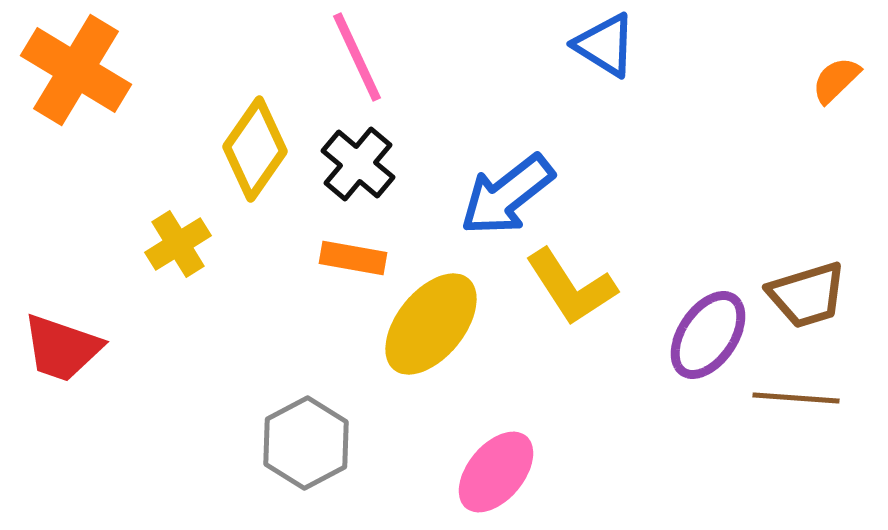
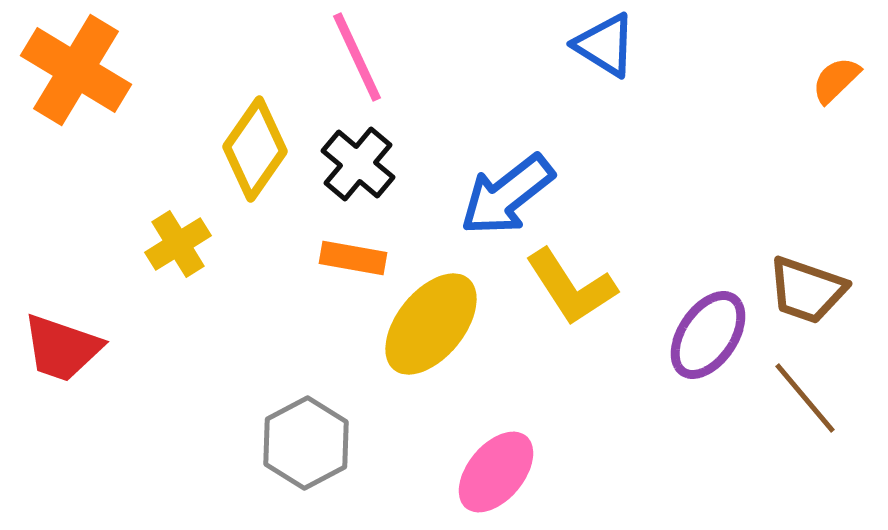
brown trapezoid: moved 5 px up; rotated 36 degrees clockwise
brown line: moved 9 px right; rotated 46 degrees clockwise
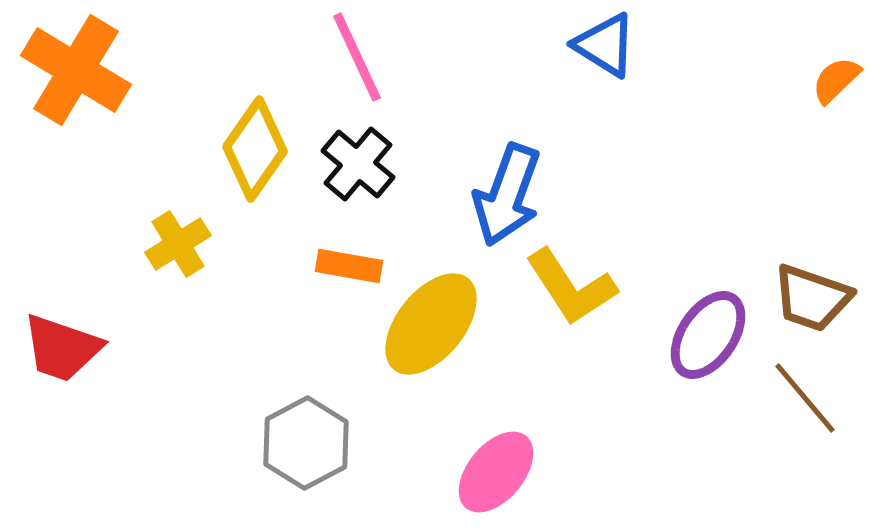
blue arrow: rotated 32 degrees counterclockwise
orange rectangle: moved 4 px left, 8 px down
brown trapezoid: moved 5 px right, 8 px down
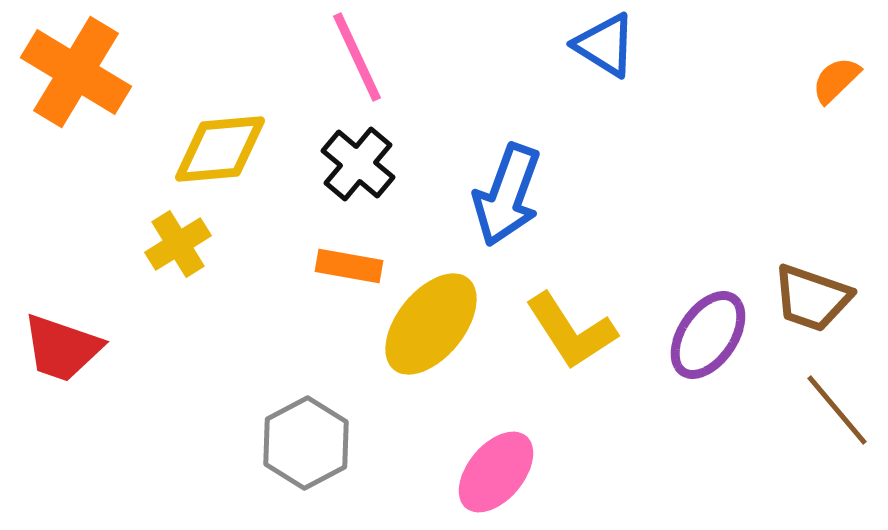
orange cross: moved 2 px down
yellow diamond: moved 35 px left; rotated 50 degrees clockwise
yellow L-shape: moved 44 px down
brown line: moved 32 px right, 12 px down
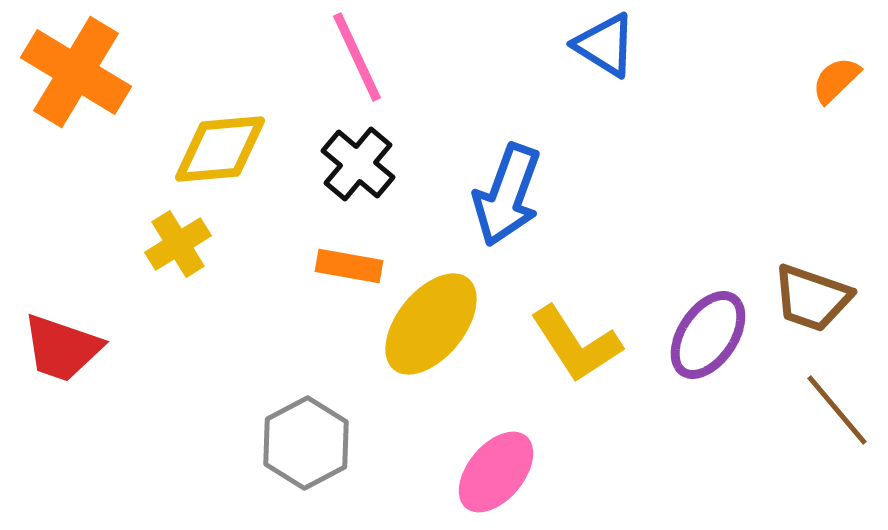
yellow L-shape: moved 5 px right, 13 px down
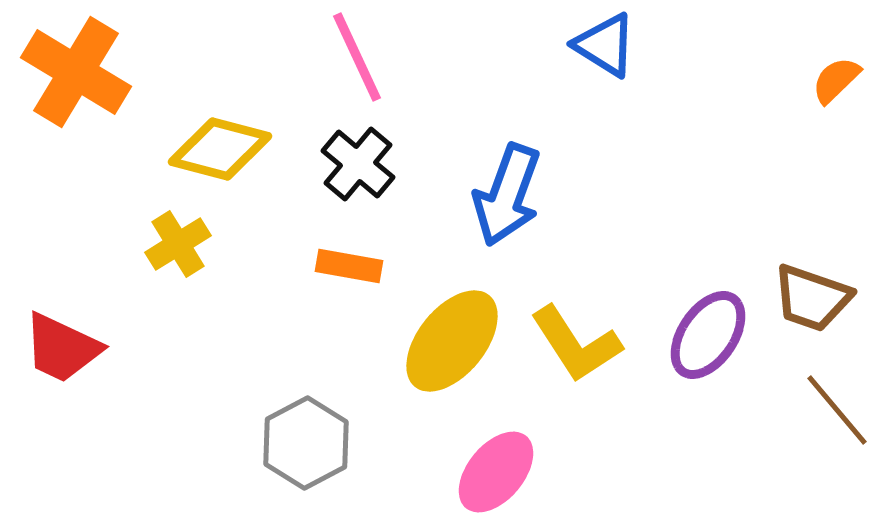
yellow diamond: rotated 20 degrees clockwise
yellow ellipse: moved 21 px right, 17 px down
red trapezoid: rotated 6 degrees clockwise
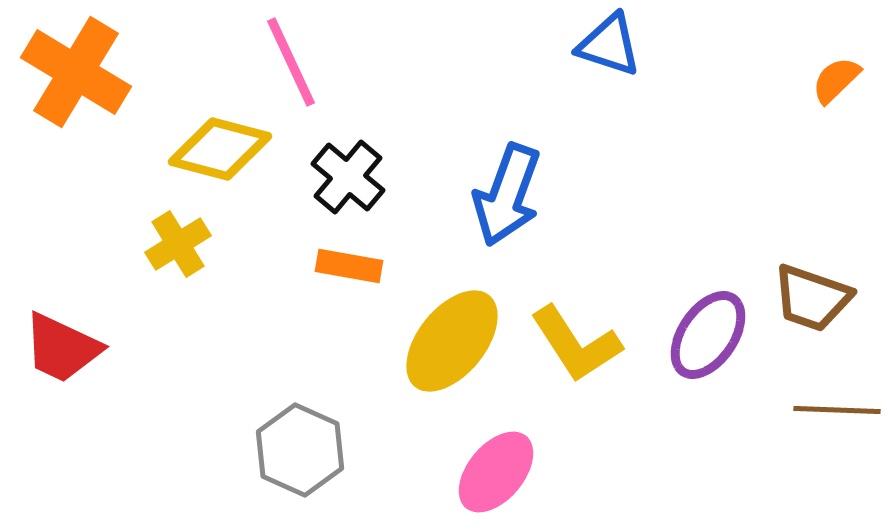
blue triangle: moved 4 px right; rotated 14 degrees counterclockwise
pink line: moved 66 px left, 5 px down
black cross: moved 10 px left, 13 px down
brown line: rotated 48 degrees counterclockwise
gray hexagon: moved 6 px left, 7 px down; rotated 8 degrees counterclockwise
